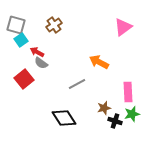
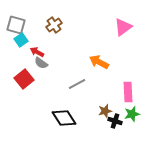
brown star: moved 1 px right, 3 px down
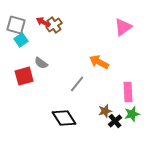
red arrow: moved 6 px right, 30 px up
red square: moved 3 px up; rotated 24 degrees clockwise
gray line: rotated 24 degrees counterclockwise
black cross: rotated 32 degrees clockwise
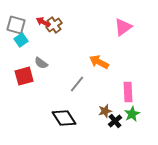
green star: rotated 14 degrees counterclockwise
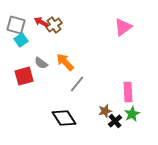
red arrow: moved 2 px left
orange arrow: moved 34 px left; rotated 18 degrees clockwise
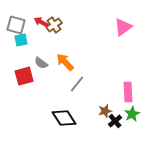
cyan square: rotated 24 degrees clockwise
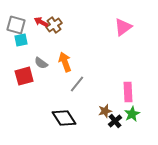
orange arrow: rotated 24 degrees clockwise
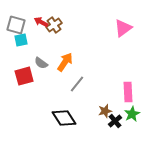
pink triangle: moved 1 px down
orange arrow: rotated 54 degrees clockwise
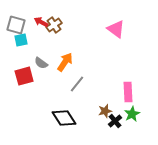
pink triangle: moved 7 px left, 1 px down; rotated 48 degrees counterclockwise
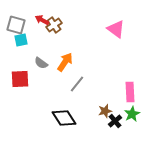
red arrow: moved 1 px right, 2 px up
red square: moved 4 px left, 3 px down; rotated 12 degrees clockwise
pink rectangle: moved 2 px right
